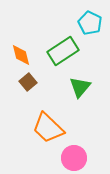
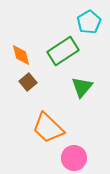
cyan pentagon: moved 1 px left, 1 px up; rotated 15 degrees clockwise
green triangle: moved 2 px right
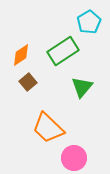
orange diamond: rotated 70 degrees clockwise
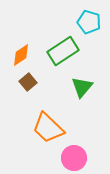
cyan pentagon: rotated 25 degrees counterclockwise
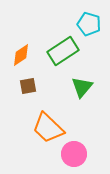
cyan pentagon: moved 2 px down
brown square: moved 4 px down; rotated 30 degrees clockwise
pink circle: moved 4 px up
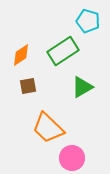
cyan pentagon: moved 1 px left, 3 px up
green triangle: rotated 20 degrees clockwise
pink circle: moved 2 px left, 4 px down
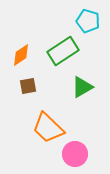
pink circle: moved 3 px right, 4 px up
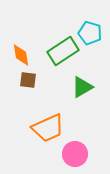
cyan pentagon: moved 2 px right, 12 px down
orange diamond: rotated 65 degrees counterclockwise
brown square: moved 6 px up; rotated 18 degrees clockwise
orange trapezoid: rotated 68 degrees counterclockwise
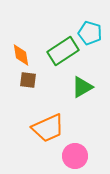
pink circle: moved 2 px down
